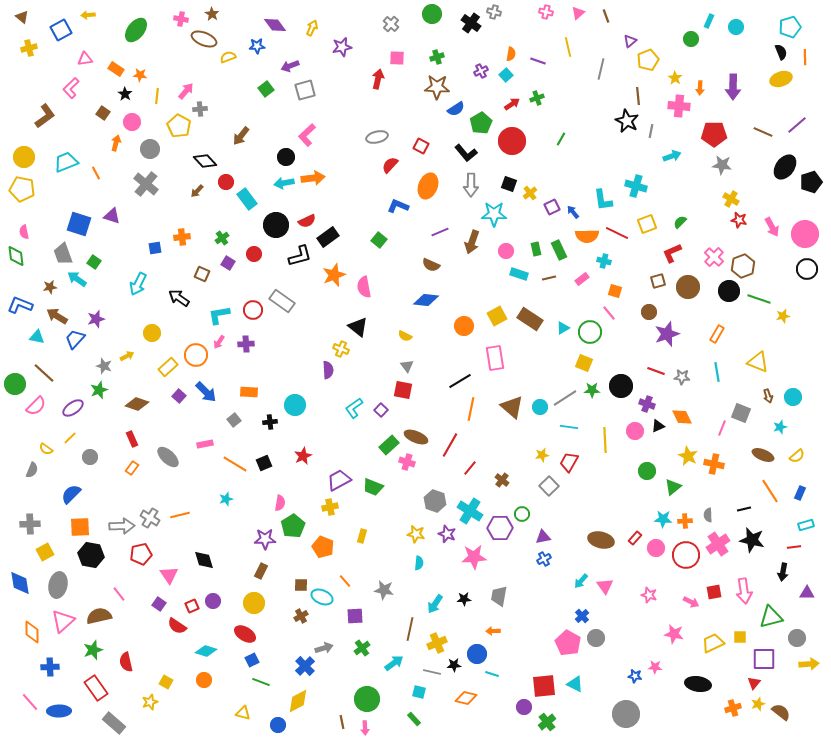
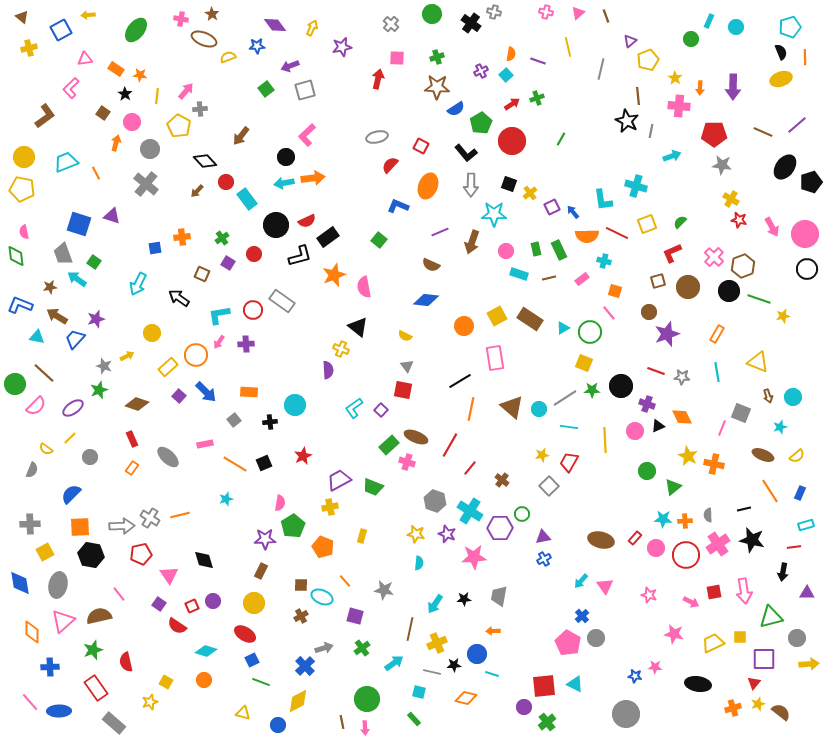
cyan circle at (540, 407): moved 1 px left, 2 px down
purple square at (355, 616): rotated 18 degrees clockwise
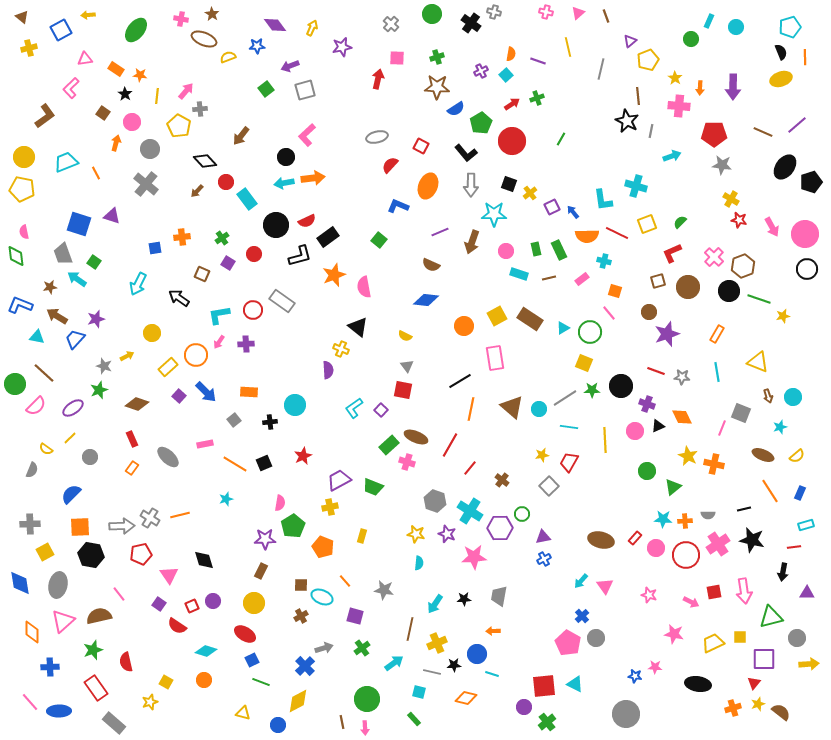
gray semicircle at (708, 515): rotated 88 degrees counterclockwise
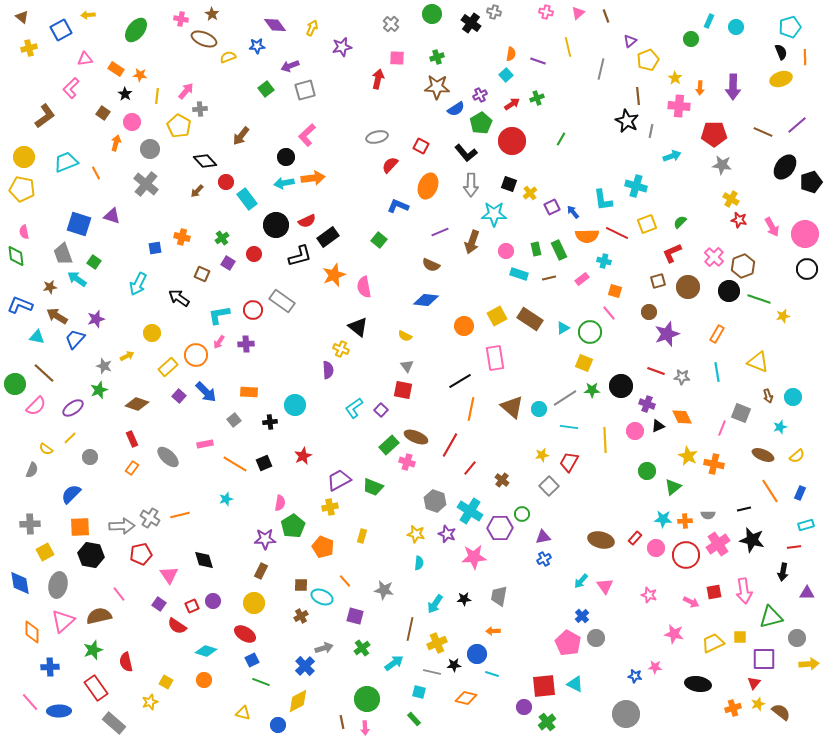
purple cross at (481, 71): moved 1 px left, 24 px down
orange cross at (182, 237): rotated 21 degrees clockwise
